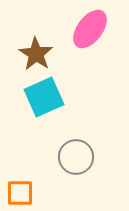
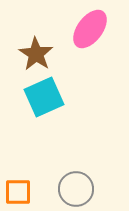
gray circle: moved 32 px down
orange square: moved 2 px left, 1 px up
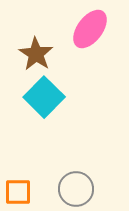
cyan square: rotated 21 degrees counterclockwise
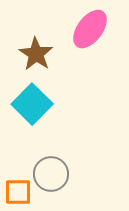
cyan square: moved 12 px left, 7 px down
gray circle: moved 25 px left, 15 px up
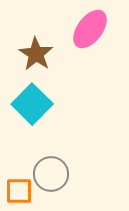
orange square: moved 1 px right, 1 px up
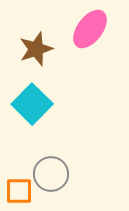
brown star: moved 5 px up; rotated 20 degrees clockwise
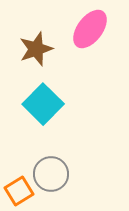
cyan square: moved 11 px right
orange square: rotated 32 degrees counterclockwise
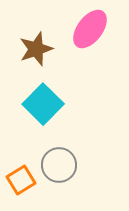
gray circle: moved 8 px right, 9 px up
orange square: moved 2 px right, 11 px up
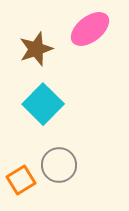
pink ellipse: rotated 15 degrees clockwise
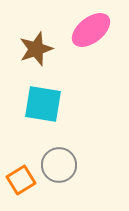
pink ellipse: moved 1 px right, 1 px down
cyan square: rotated 36 degrees counterclockwise
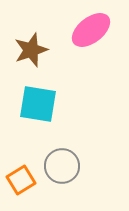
brown star: moved 5 px left, 1 px down
cyan square: moved 5 px left
gray circle: moved 3 px right, 1 px down
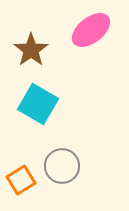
brown star: rotated 16 degrees counterclockwise
cyan square: rotated 21 degrees clockwise
